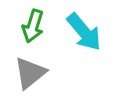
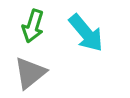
cyan arrow: moved 2 px right, 1 px down
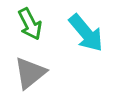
green arrow: moved 3 px left, 2 px up; rotated 44 degrees counterclockwise
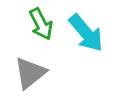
green arrow: moved 11 px right
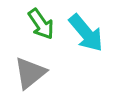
green arrow: rotated 8 degrees counterclockwise
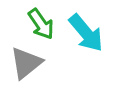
gray triangle: moved 4 px left, 10 px up
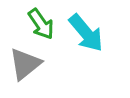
gray triangle: moved 1 px left, 1 px down
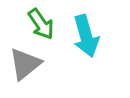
cyan arrow: moved 3 px down; rotated 24 degrees clockwise
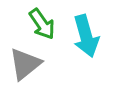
green arrow: moved 1 px right
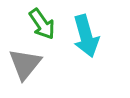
gray triangle: rotated 12 degrees counterclockwise
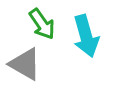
gray triangle: rotated 39 degrees counterclockwise
